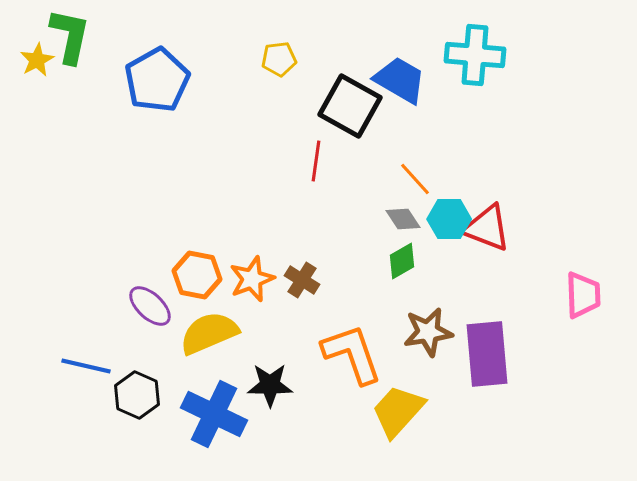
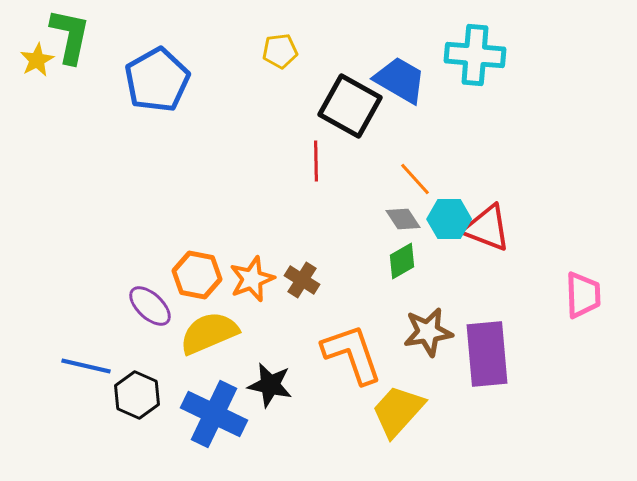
yellow pentagon: moved 1 px right, 8 px up
red line: rotated 9 degrees counterclockwise
black star: rotated 12 degrees clockwise
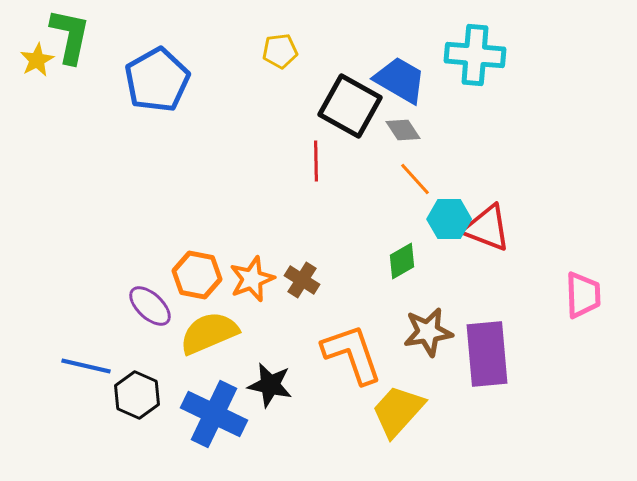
gray diamond: moved 89 px up
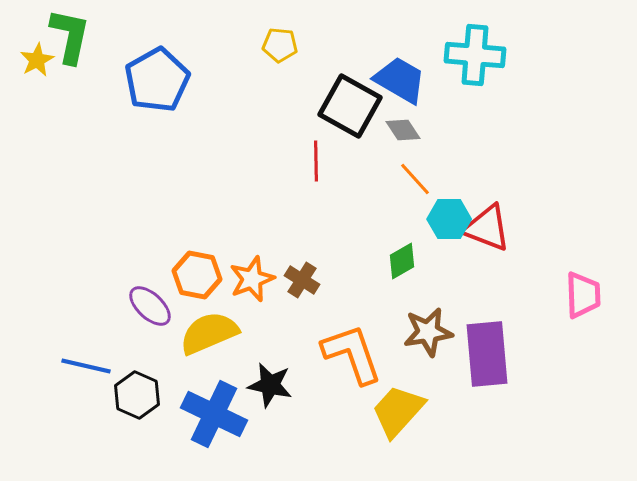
yellow pentagon: moved 6 px up; rotated 12 degrees clockwise
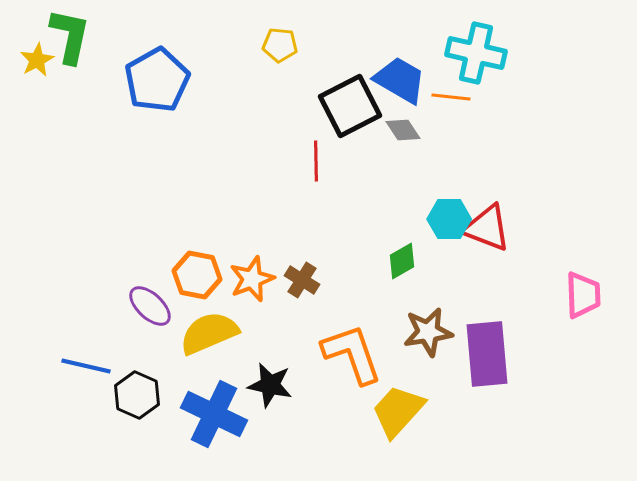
cyan cross: moved 1 px right, 2 px up; rotated 8 degrees clockwise
black square: rotated 34 degrees clockwise
orange line: moved 36 px right, 82 px up; rotated 42 degrees counterclockwise
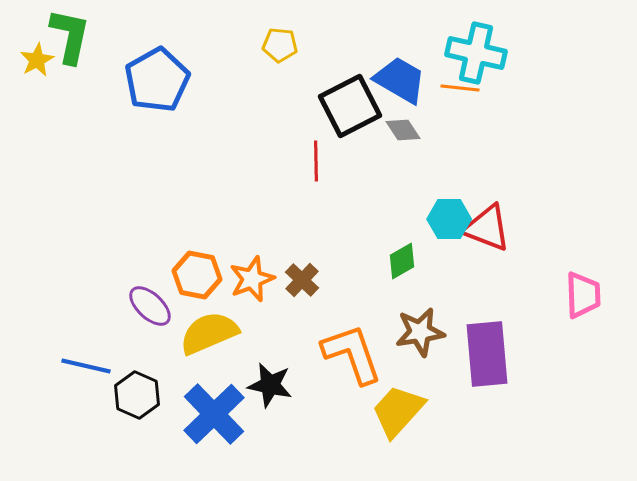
orange line: moved 9 px right, 9 px up
brown cross: rotated 12 degrees clockwise
brown star: moved 8 px left
blue cross: rotated 20 degrees clockwise
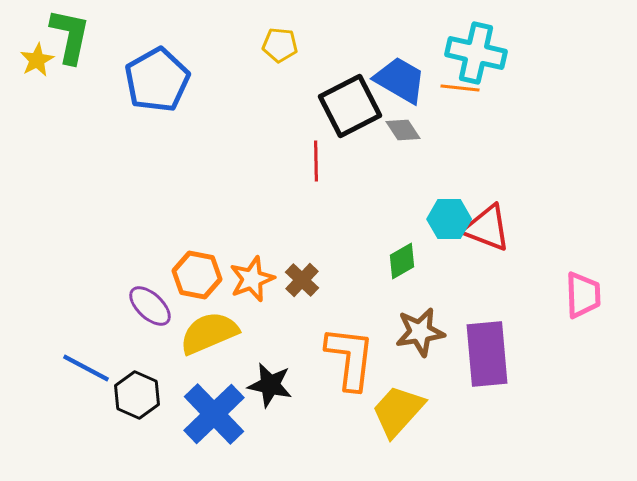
orange L-shape: moved 2 px left, 4 px down; rotated 26 degrees clockwise
blue line: moved 2 px down; rotated 15 degrees clockwise
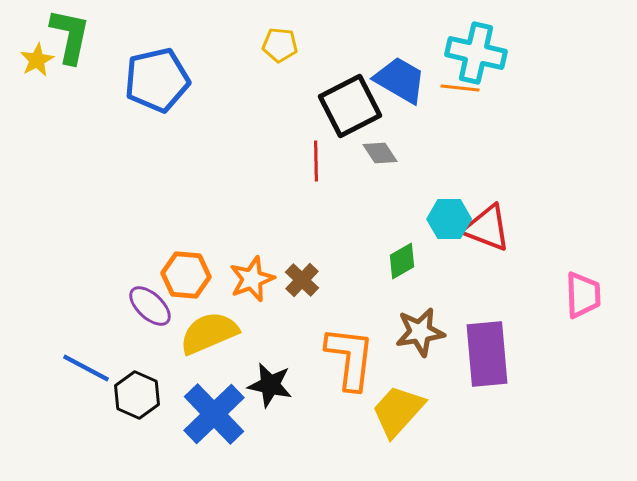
blue pentagon: rotated 16 degrees clockwise
gray diamond: moved 23 px left, 23 px down
orange hexagon: moved 11 px left; rotated 6 degrees counterclockwise
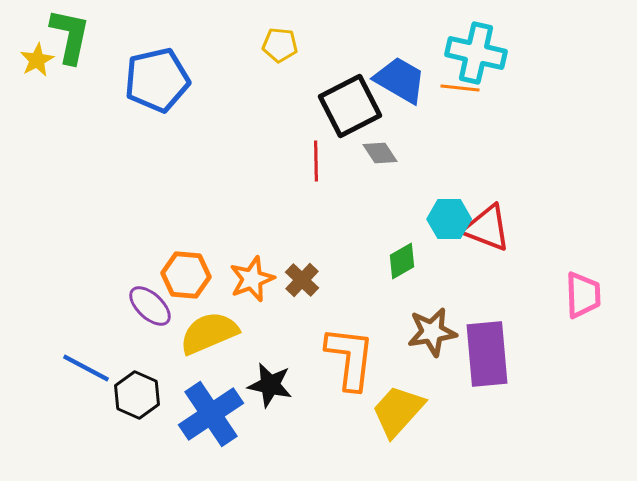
brown star: moved 12 px right
blue cross: moved 3 px left; rotated 10 degrees clockwise
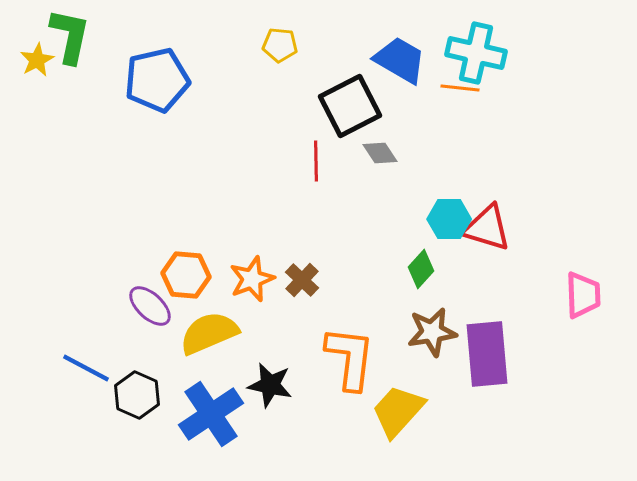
blue trapezoid: moved 20 px up
red triangle: rotated 4 degrees counterclockwise
green diamond: moved 19 px right, 8 px down; rotated 18 degrees counterclockwise
